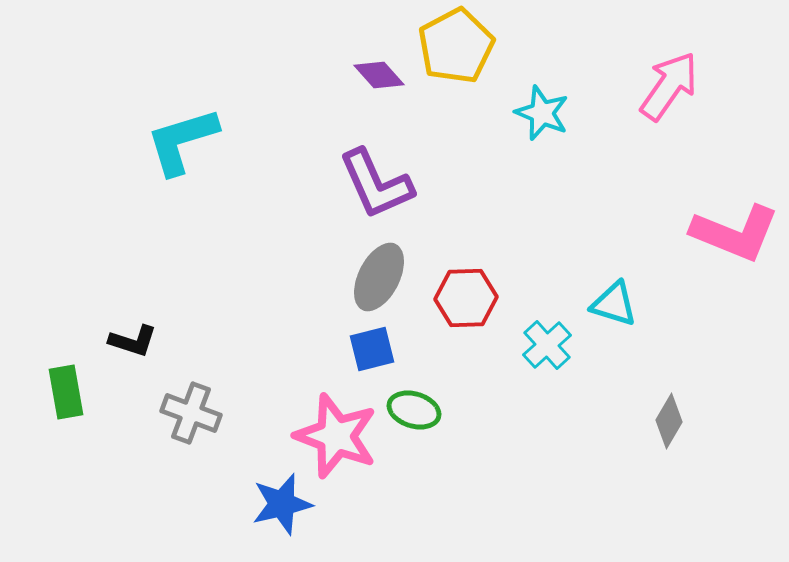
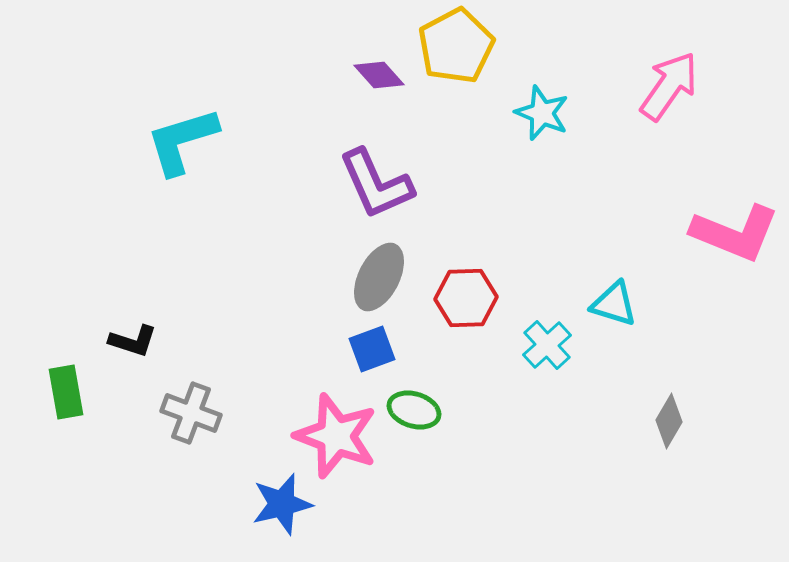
blue square: rotated 6 degrees counterclockwise
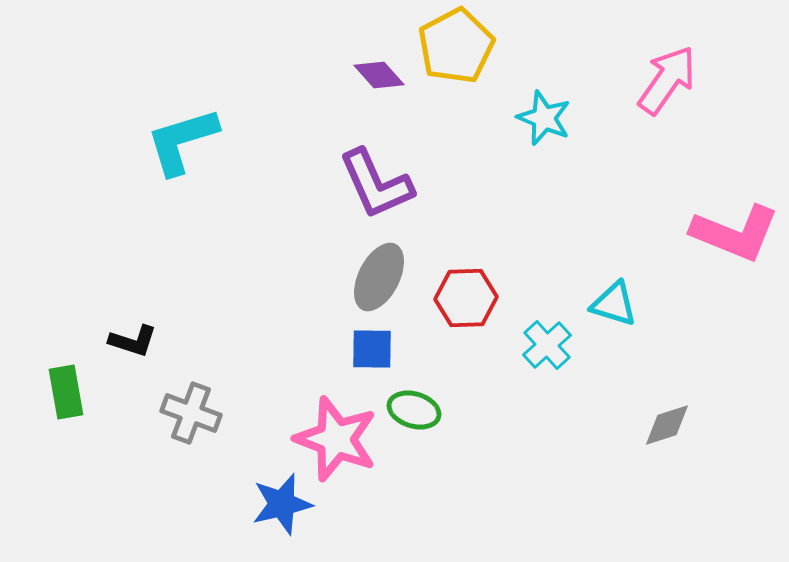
pink arrow: moved 2 px left, 6 px up
cyan star: moved 2 px right, 5 px down
blue square: rotated 21 degrees clockwise
gray diamond: moved 2 px left, 4 px down; rotated 42 degrees clockwise
pink star: moved 3 px down
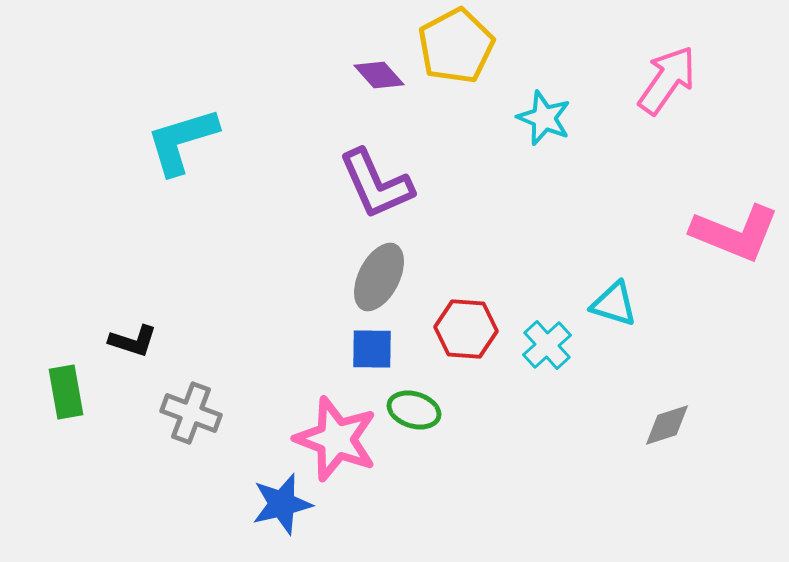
red hexagon: moved 31 px down; rotated 6 degrees clockwise
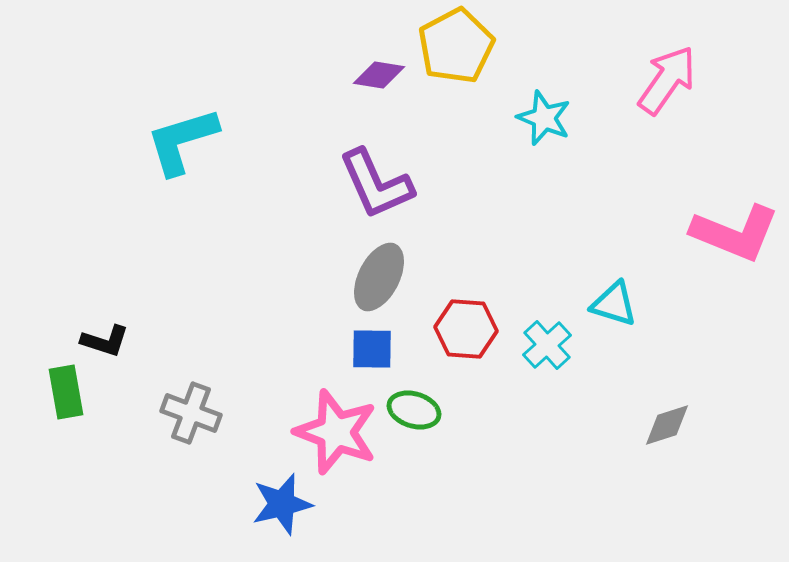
purple diamond: rotated 39 degrees counterclockwise
black L-shape: moved 28 px left
pink star: moved 7 px up
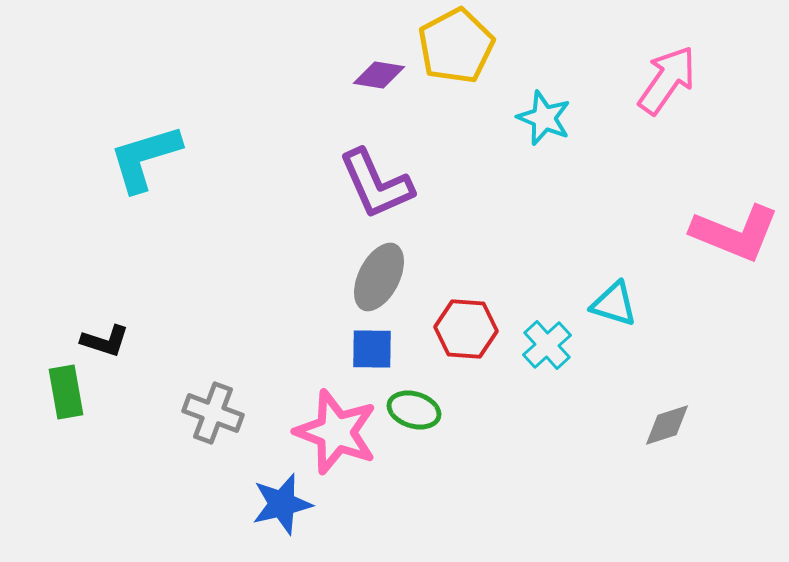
cyan L-shape: moved 37 px left, 17 px down
gray cross: moved 22 px right
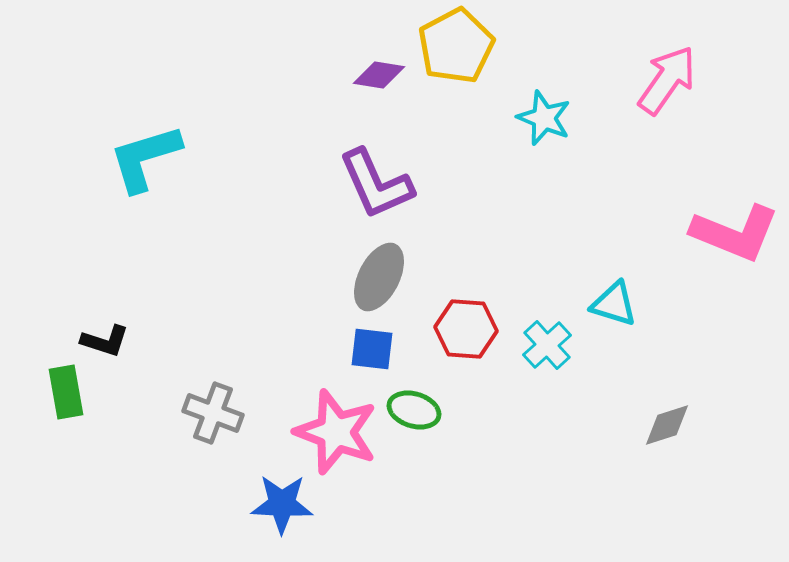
blue square: rotated 6 degrees clockwise
blue star: rotated 16 degrees clockwise
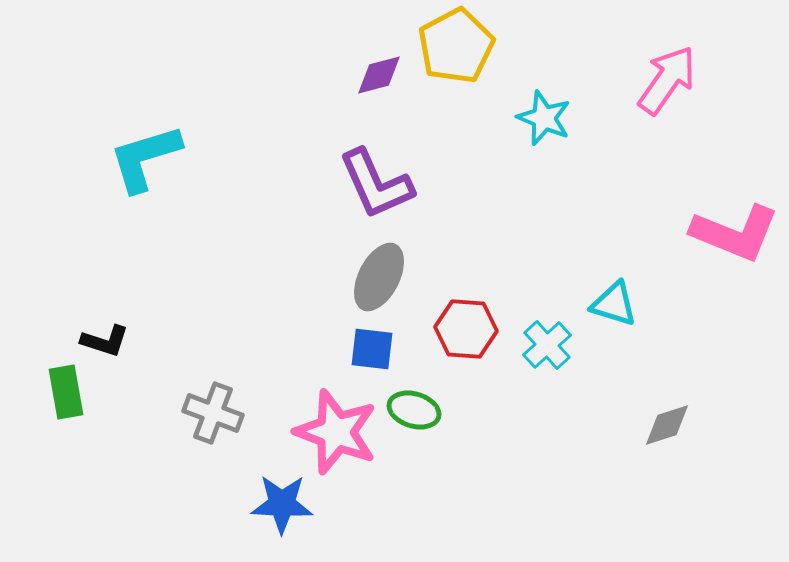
purple diamond: rotated 24 degrees counterclockwise
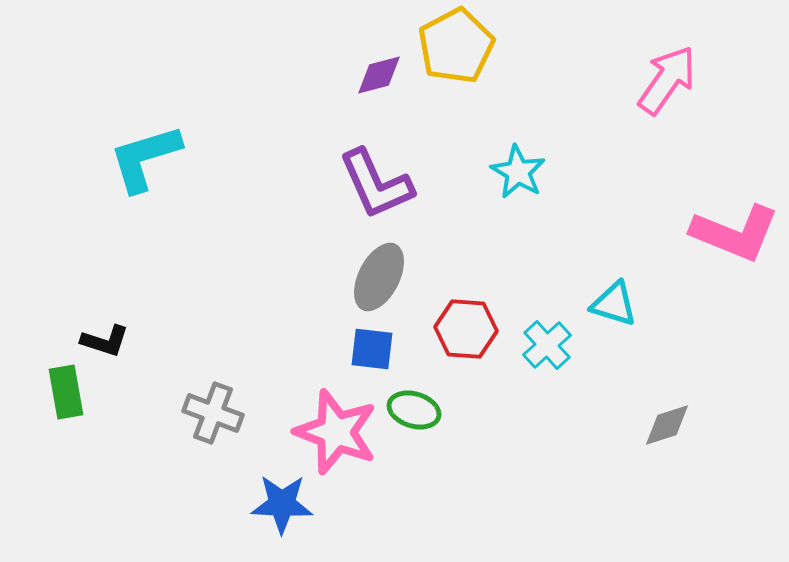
cyan star: moved 26 px left, 54 px down; rotated 8 degrees clockwise
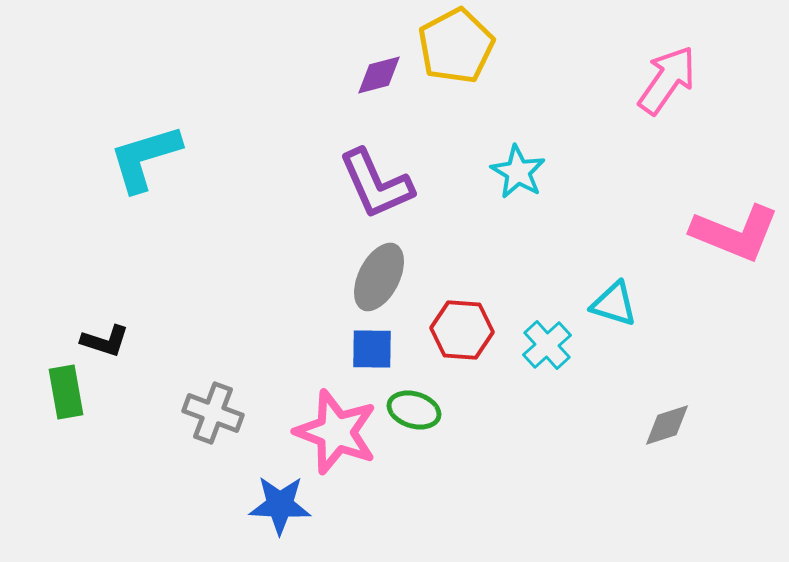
red hexagon: moved 4 px left, 1 px down
blue square: rotated 6 degrees counterclockwise
blue star: moved 2 px left, 1 px down
